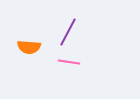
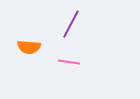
purple line: moved 3 px right, 8 px up
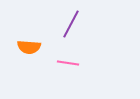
pink line: moved 1 px left, 1 px down
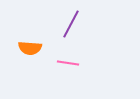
orange semicircle: moved 1 px right, 1 px down
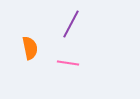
orange semicircle: rotated 105 degrees counterclockwise
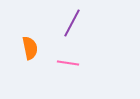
purple line: moved 1 px right, 1 px up
